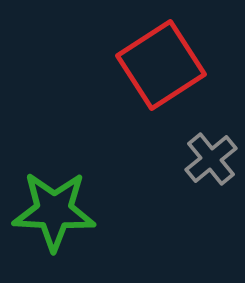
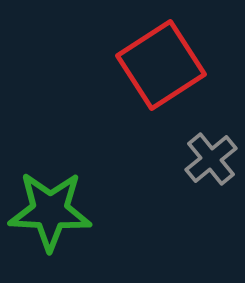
green star: moved 4 px left
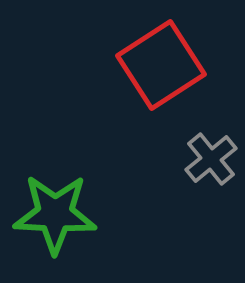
green star: moved 5 px right, 3 px down
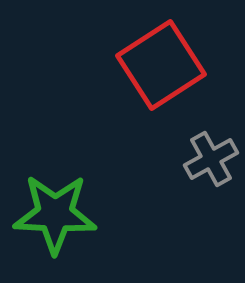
gray cross: rotated 10 degrees clockwise
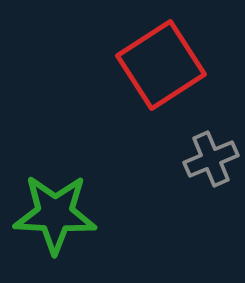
gray cross: rotated 6 degrees clockwise
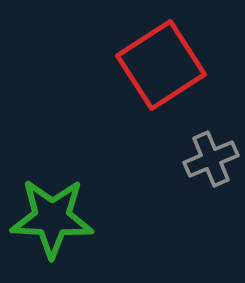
green star: moved 3 px left, 4 px down
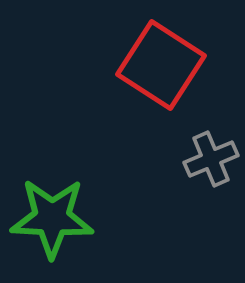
red square: rotated 24 degrees counterclockwise
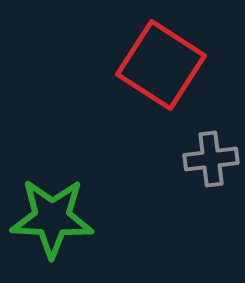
gray cross: rotated 16 degrees clockwise
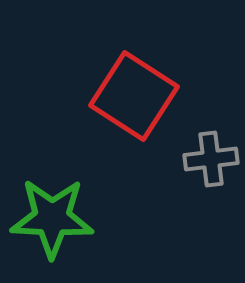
red square: moved 27 px left, 31 px down
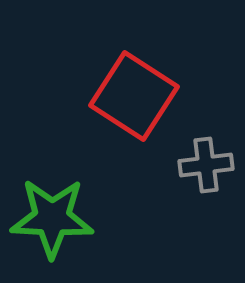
gray cross: moved 5 px left, 6 px down
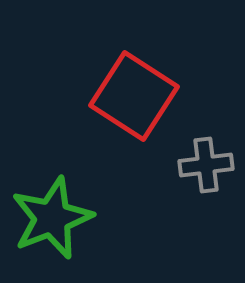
green star: rotated 24 degrees counterclockwise
